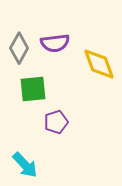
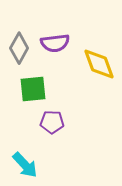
purple pentagon: moved 4 px left; rotated 20 degrees clockwise
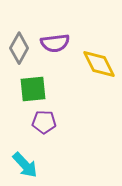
yellow diamond: rotated 6 degrees counterclockwise
purple pentagon: moved 8 px left
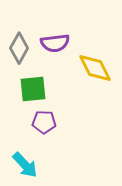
yellow diamond: moved 4 px left, 4 px down
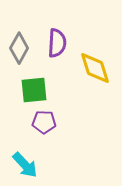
purple semicircle: moved 2 px right; rotated 80 degrees counterclockwise
yellow diamond: rotated 9 degrees clockwise
green square: moved 1 px right, 1 px down
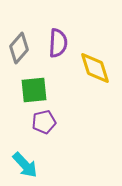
purple semicircle: moved 1 px right
gray diamond: rotated 12 degrees clockwise
purple pentagon: rotated 15 degrees counterclockwise
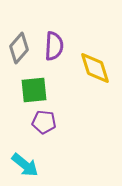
purple semicircle: moved 4 px left, 3 px down
purple pentagon: rotated 20 degrees clockwise
cyan arrow: rotated 8 degrees counterclockwise
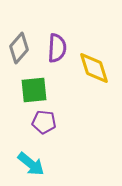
purple semicircle: moved 3 px right, 2 px down
yellow diamond: moved 1 px left
cyan arrow: moved 6 px right, 1 px up
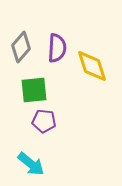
gray diamond: moved 2 px right, 1 px up
yellow diamond: moved 2 px left, 2 px up
purple pentagon: moved 1 px up
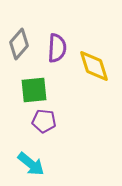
gray diamond: moved 2 px left, 3 px up
yellow diamond: moved 2 px right
